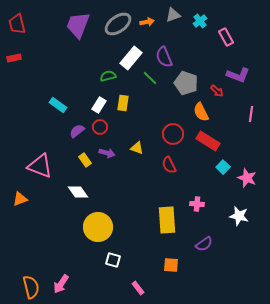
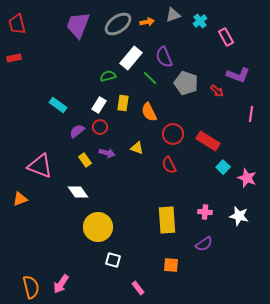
orange semicircle at (201, 112): moved 52 px left
pink cross at (197, 204): moved 8 px right, 8 px down
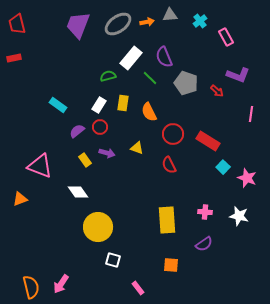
gray triangle at (173, 15): moved 3 px left; rotated 14 degrees clockwise
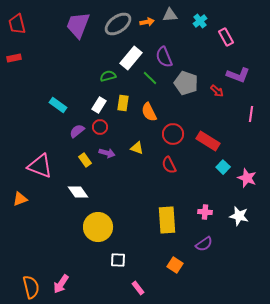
white square at (113, 260): moved 5 px right; rotated 14 degrees counterclockwise
orange square at (171, 265): moved 4 px right; rotated 28 degrees clockwise
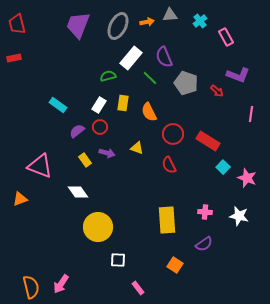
gray ellipse at (118, 24): moved 2 px down; rotated 28 degrees counterclockwise
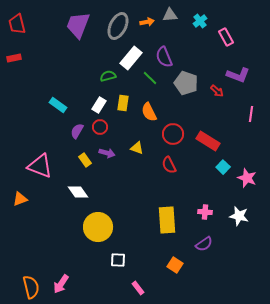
purple semicircle at (77, 131): rotated 21 degrees counterclockwise
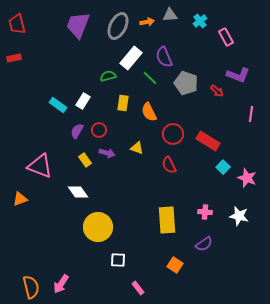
white rectangle at (99, 105): moved 16 px left, 4 px up
red circle at (100, 127): moved 1 px left, 3 px down
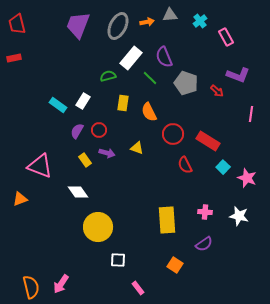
red semicircle at (169, 165): moved 16 px right
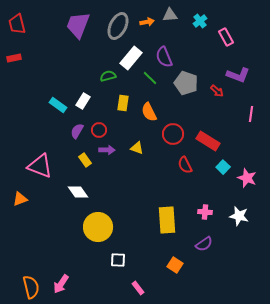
purple arrow at (107, 153): moved 3 px up; rotated 14 degrees counterclockwise
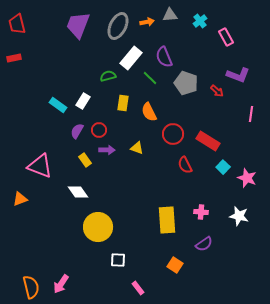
pink cross at (205, 212): moved 4 px left
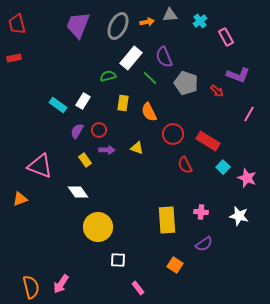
pink line at (251, 114): moved 2 px left; rotated 21 degrees clockwise
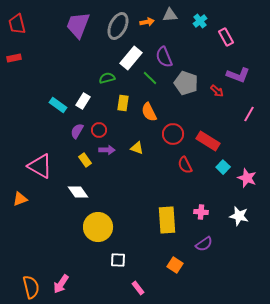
green semicircle at (108, 76): moved 1 px left, 2 px down
pink triangle at (40, 166): rotated 8 degrees clockwise
